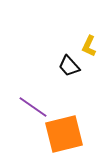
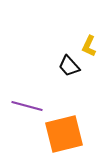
purple line: moved 6 px left, 1 px up; rotated 20 degrees counterclockwise
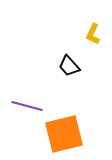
yellow L-shape: moved 4 px right, 12 px up
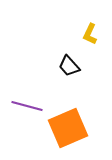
yellow L-shape: moved 3 px left
orange square: moved 4 px right, 6 px up; rotated 9 degrees counterclockwise
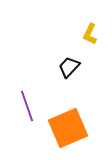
black trapezoid: moved 1 px down; rotated 85 degrees clockwise
purple line: rotated 56 degrees clockwise
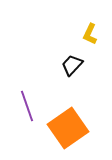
black trapezoid: moved 3 px right, 2 px up
orange square: rotated 12 degrees counterclockwise
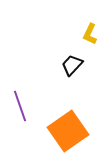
purple line: moved 7 px left
orange square: moved 3 px down
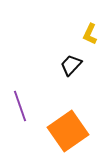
black trapezoid: moved 1 px left
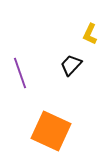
purple line: moved 33 px up
orange square: moved 17 px left; rotated 30 degrees counterclockwise
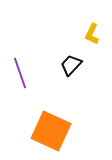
yellow L-shape: moved 2 px right
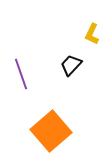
purple line: moved 1 px right, 1 px down
orange square: rotated 24 degrees clockwise
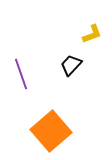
yellow L-shape: rotated 135 degrees counterclockwise
